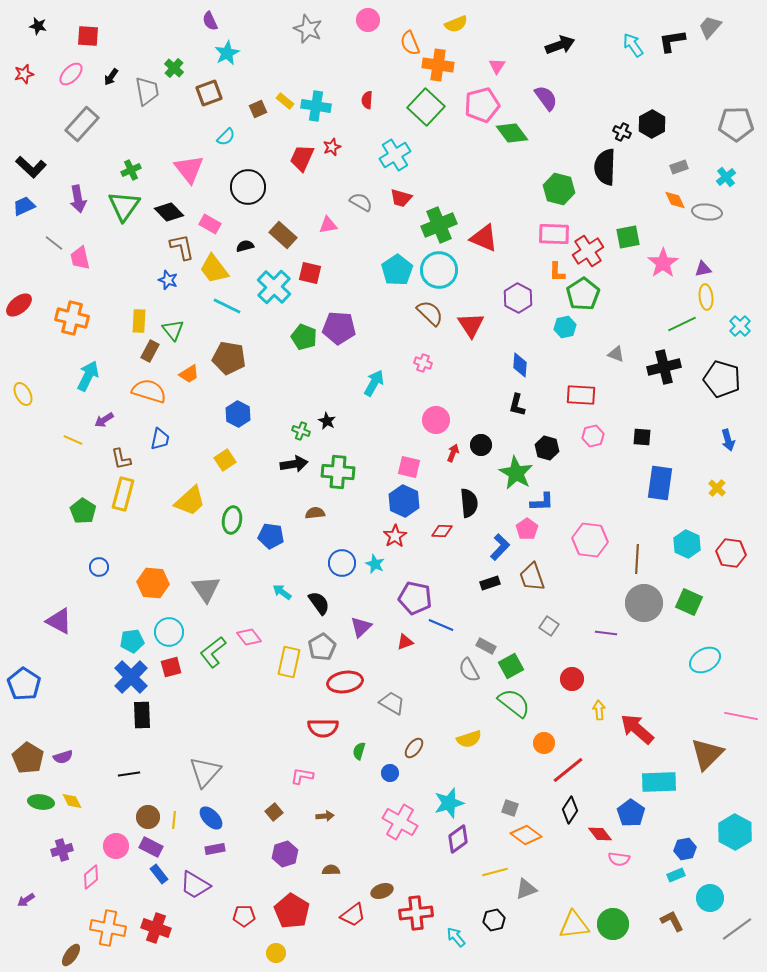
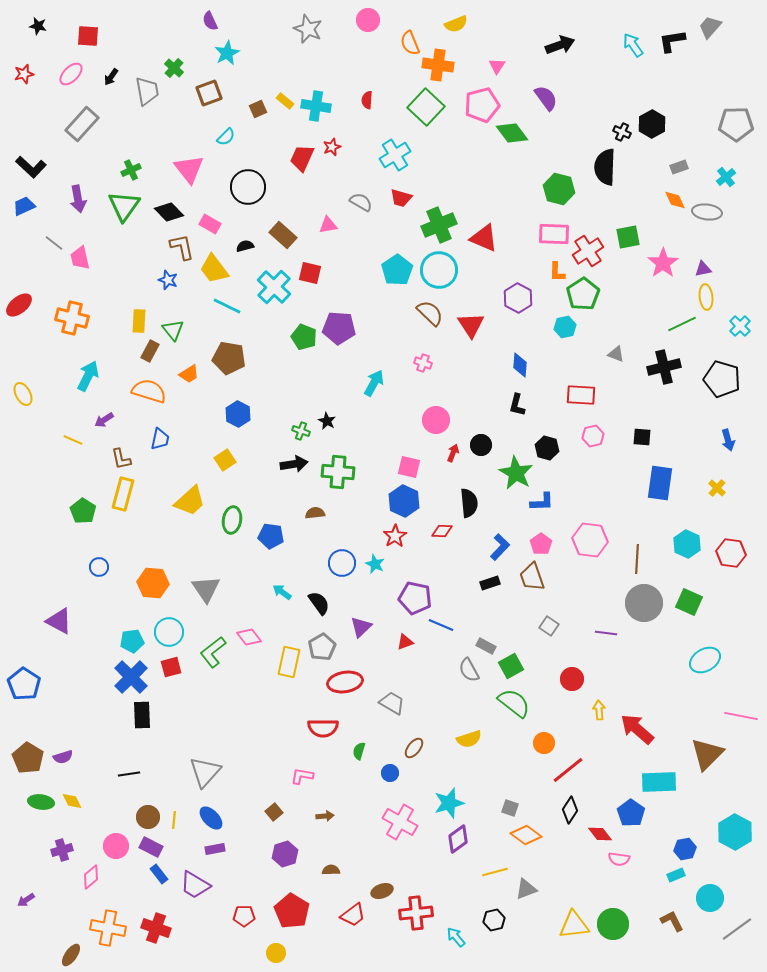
pink pentagon at (527, 529): moved 14 px right, 15 px down
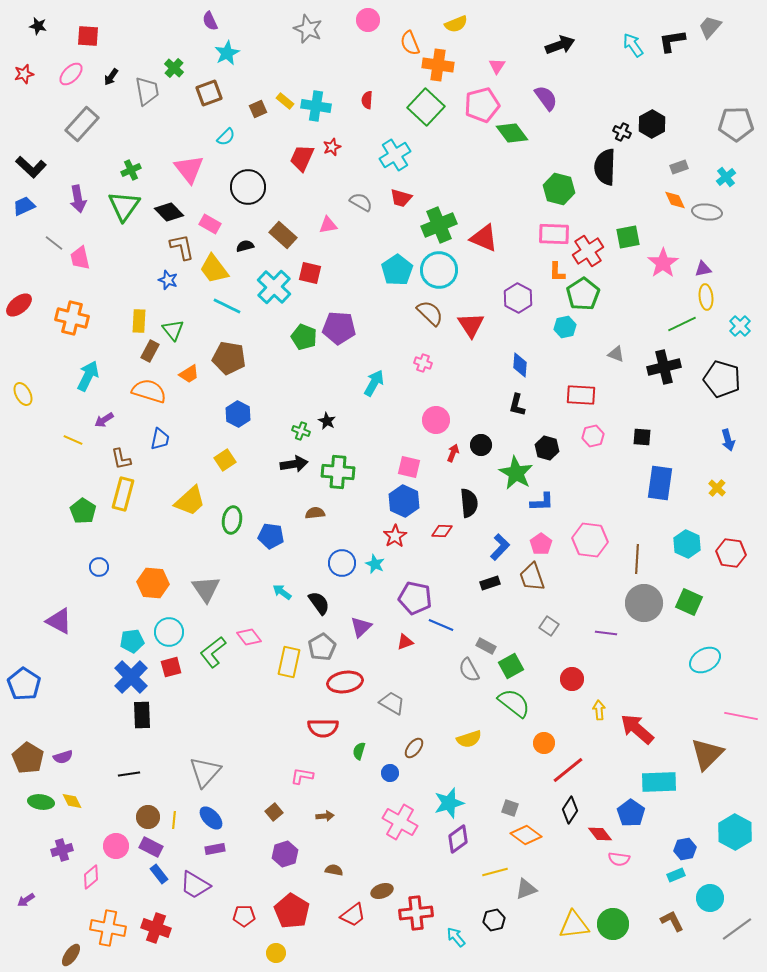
brown semicircle at (331, 870): moved 3 px right; rotated 12 degrees clockwise
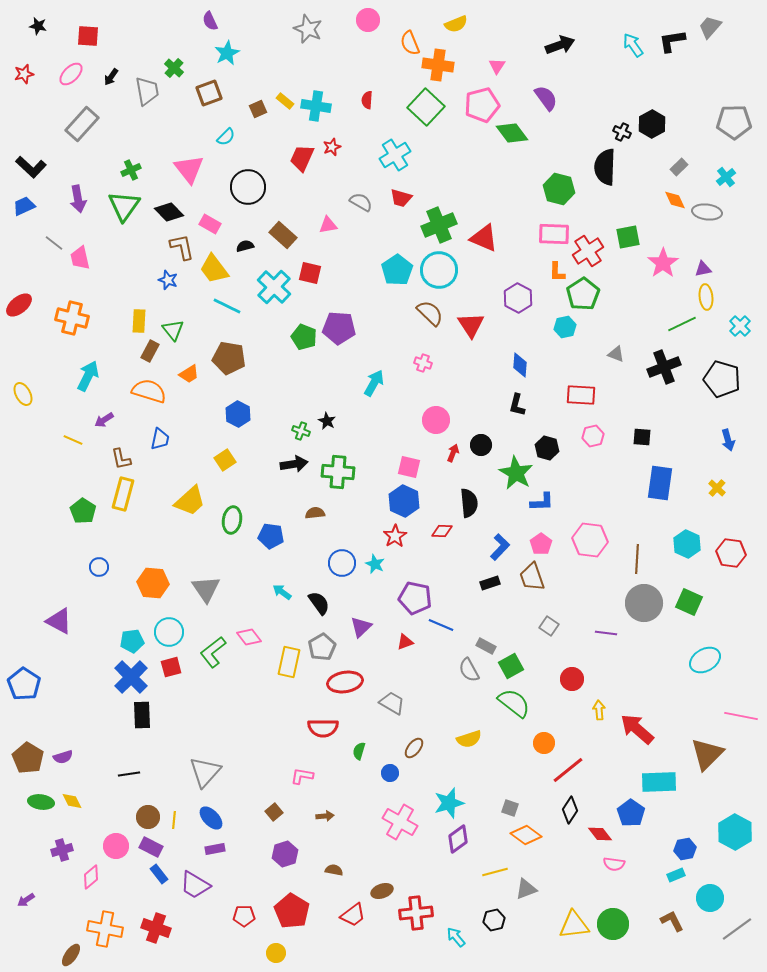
gray pentagon at (736, 124): moved 2 px left, 2 px up
gray rectangle at (679, 167): rotated 24 degrees counterclockwise
black cross at (664, 367): rotated 8 degrees counterclockwise
pink semicircle at (619, 859): moved 5 px left, 5 px down
orange cross at (108, 928): moved 3 px left, 1 px down
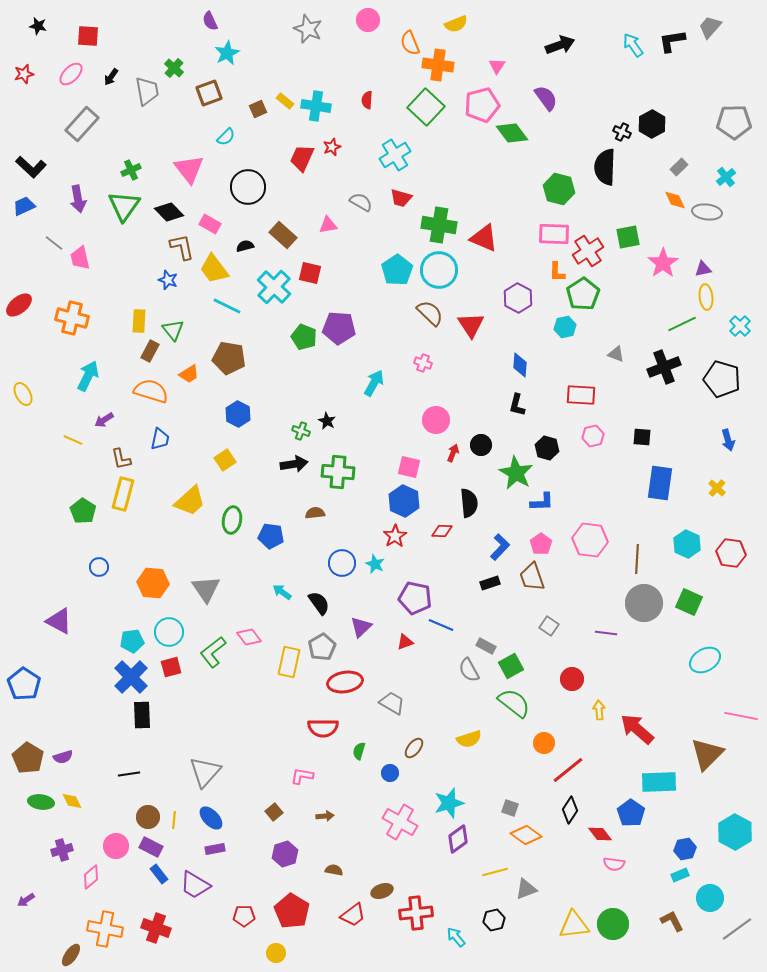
green cross at (439, 225): rotated 32 degrees clockwise
orange semicircle at (149, 391): moved 2 px right
cyan rectangle at (676, 875): moved 4 px right
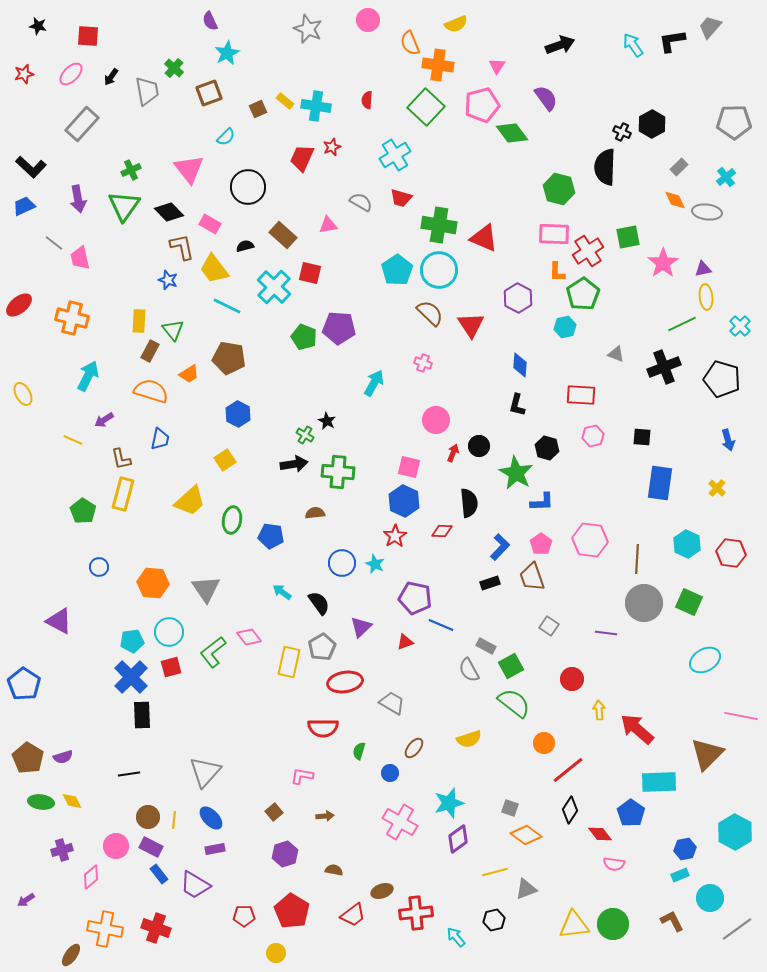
green cross at (301, 431): moved 4 px right, 4 px down; rotated 12 degrees clockwise
black circle at (481, 445): moved 2 px left, 1 px down
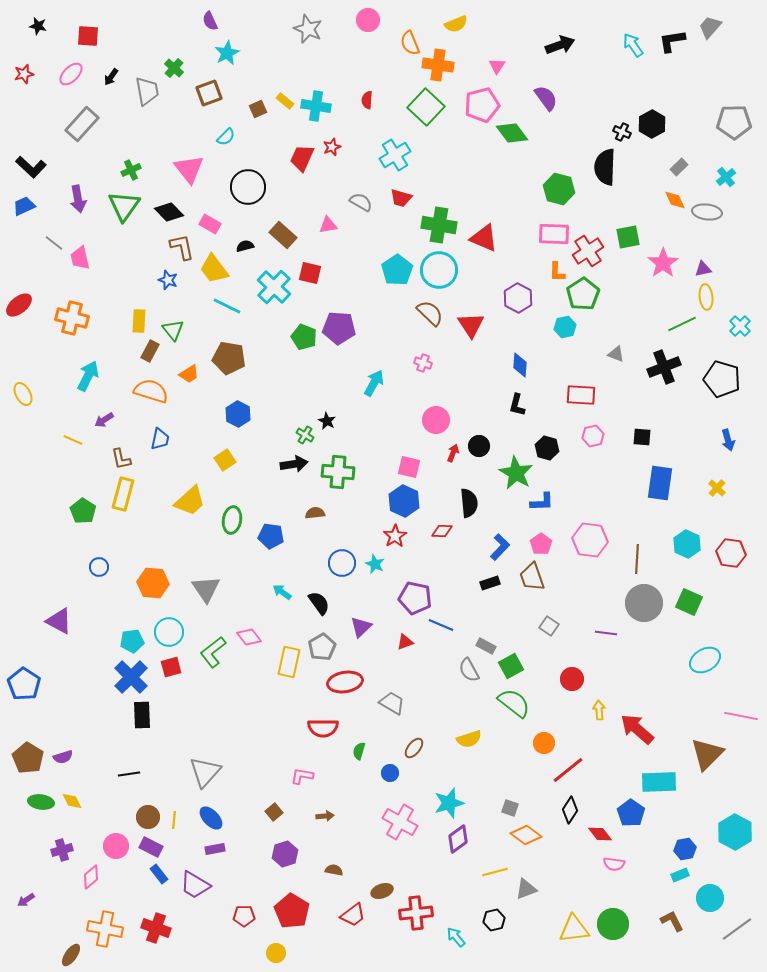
yellow triangle at (574, 925): moved 4 px down
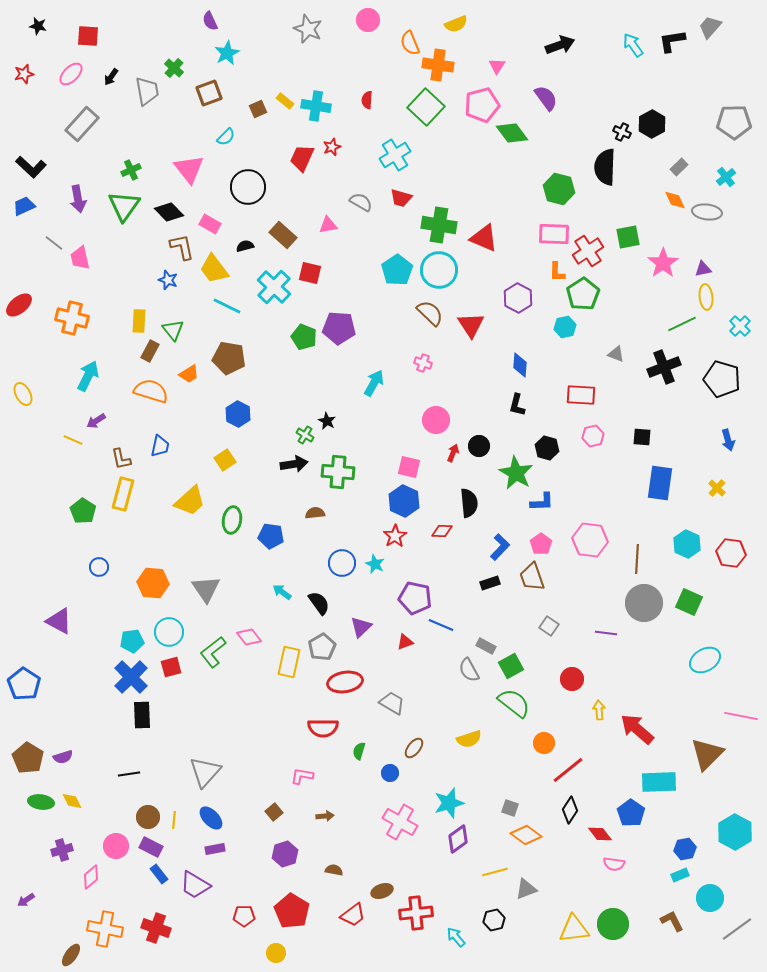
purple arrow at (104, 420): moved 8 px left, 1 px down
blue trapezoid at (160, 439): moved 7 px down
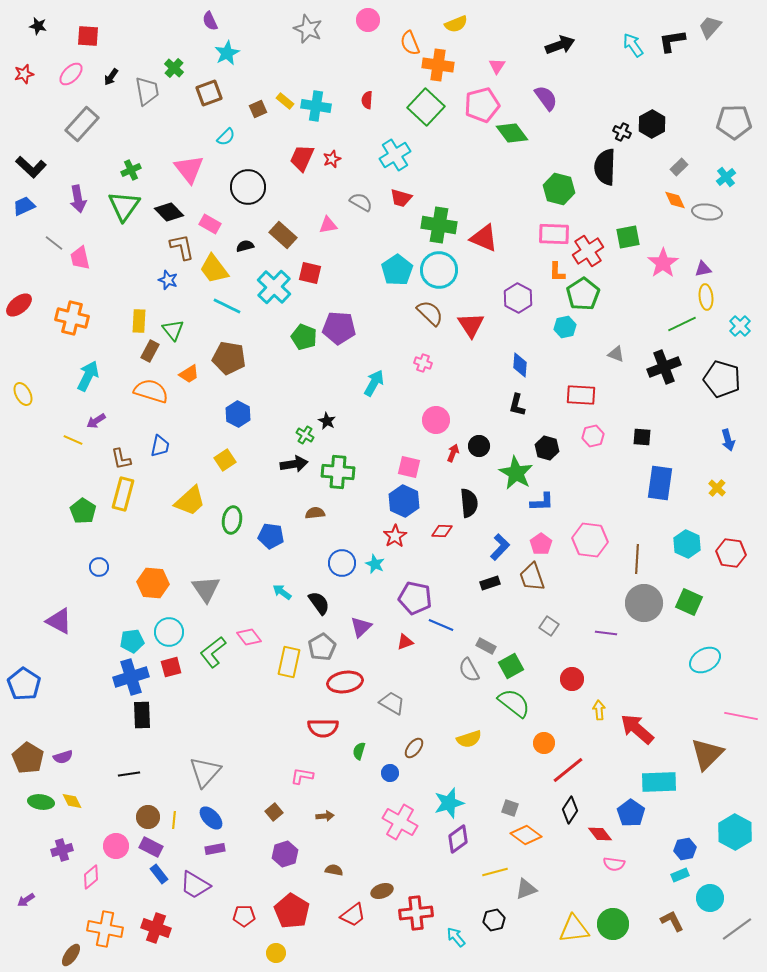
red star at (332, 147): moved 12 px down
blue cross at (131, 677): rotated 28 degrees clockwise
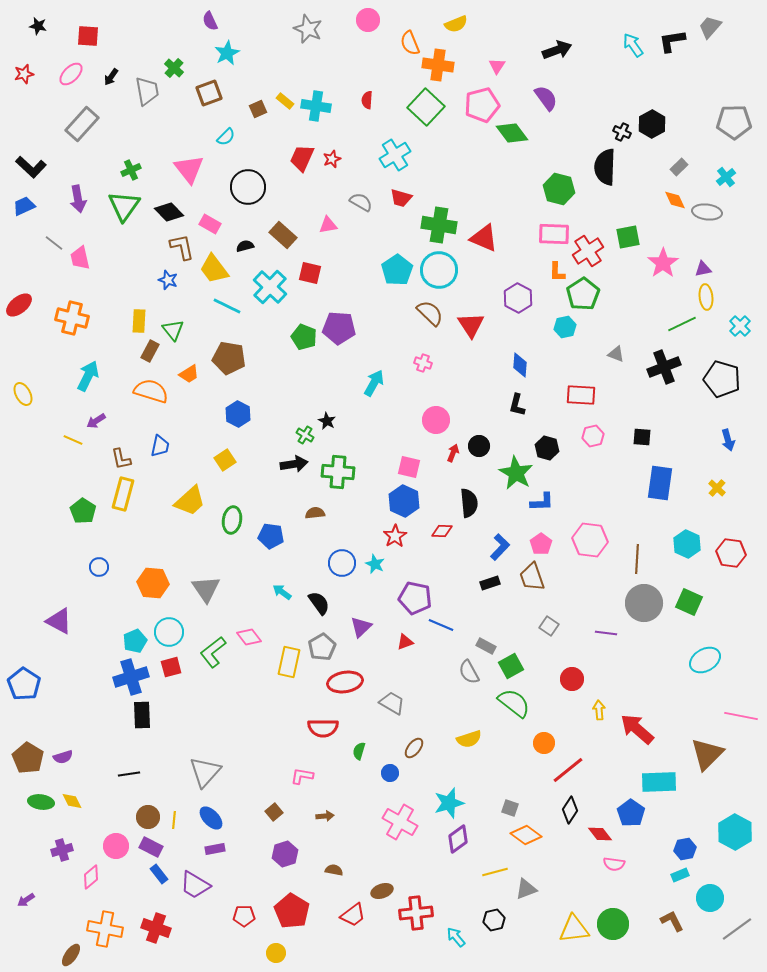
black arrow at (560, 45): moved 3 px left, 5 px down
cyan cross at (274, 287): moved 4 px left
cyan pentagon at (132, 641): moved 3 px right; rotated 15 degrees counterclockwise
gray semicircle at (469, 670): moved 2 px down
